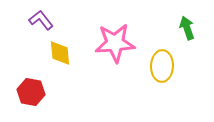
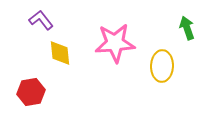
red hexagon: rotated 20 degrees counterclockwise
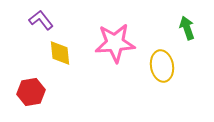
yellow ellipse: rotated 12 degrees counterclockwise
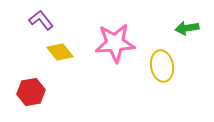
green arrow: rotated 80 degrees counterclockwise
yellow diamond: moved 1 px up; rotated 32 degrees counterclockwise
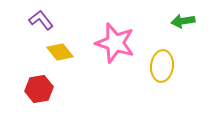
green arrow: moved 4 px left, 7 px up
pink star: rotated 21 degrees clockwise
yellow ellipse: rotated 16 degrees clockwise
red hexagon: moved 8 px right, 3 px up
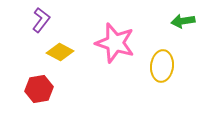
purple L-shape: rotated 75 degrees clockwise
yellow diamond: rotated 24 degrees counterclockwise
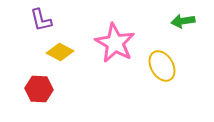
purple L-shape: rotated 130 degrees clockwise
pink star: rotated 12 degrees clockwise
yellow ellipse: rotated 36 degrees counterclockwise
red hexagon: rotated 12 degrees clockwise
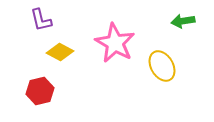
red hexagon: moved 1 px right, 2 px down; rotated 16 degrees counterclockwise
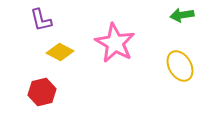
green arrow: moved 1 px left, 6 px up
yellow ellipse: moved 18 px right
red hexagon: moved 2 px right, 1 px down
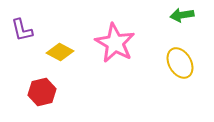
purple L-shape: moved 19 px left, 10 px down
yellow ellipse: moved 3 px up
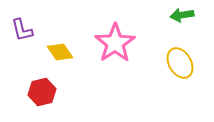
pink star: rotated 9 degrees clockwise
yellow diamond: rotated 28 degrees clockwise
